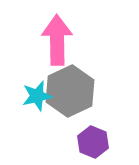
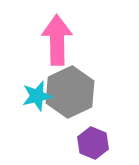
gray hexagon: moved 1 px down
purple hexagon: moved 1 px down
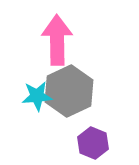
gray hexagon: moved 1 px left, 1 px up
cyan star: rotated 8 degrees clockwise
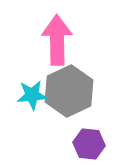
cyan star: moved 5 px left, 1 px up
purple hexagon: moved 4 px left, 1 px down; rotated 16 degrees counterclockwise
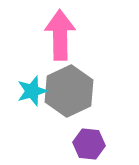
pink arrow: moved 3 px right, 5 px up
cyan star: moved 4 px up; rotated 12 degrees counterclockwise
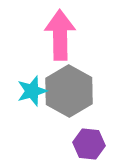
gray hexagon: rotated 6 degrees counterclockwise
